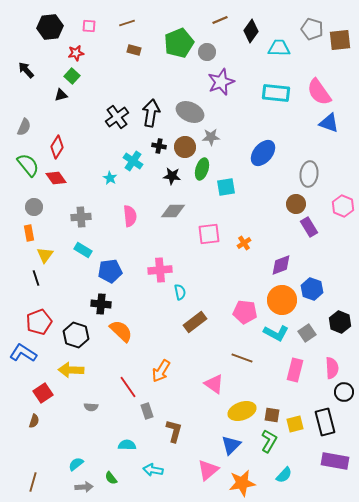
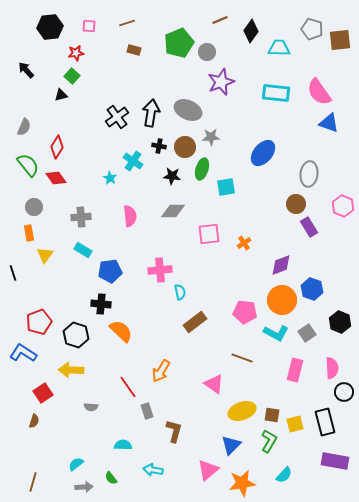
gray ellipse at (190, 112): moved 2 px left, 2 px up
black line at (36, 278): moved 23 px left, 5 px up
cyan semicircle at (127, 445): moved 4 px left
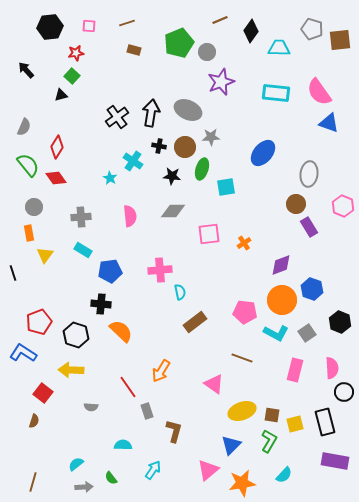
red square at (43, 393): rotated 18 degrees counterclockwise
cyan arrow at (153, 470): rotated 114 degrees clockwise
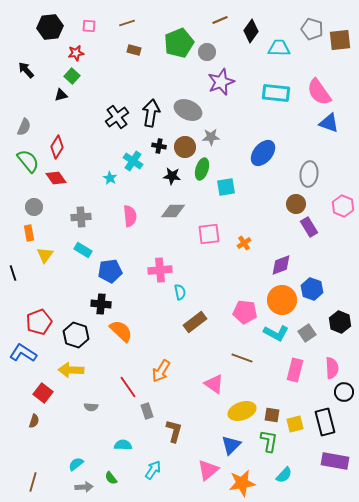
green semicircle at (28, 165): moved 4 px up
green L-shape at (269, 441): rotated 20 degrees counterclockwise
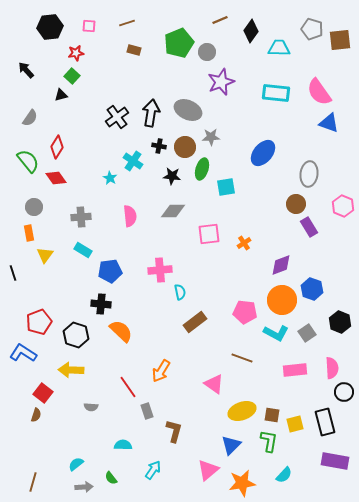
gray semicircle at (24, 127): moved 6 px right, 9 px up; rotated 12 degrees clockwise
pink rectangle at (295, 370): rotated 70 degrees clockwise
brown semicircle at (34, 421): moved 2 px right, 6 px up
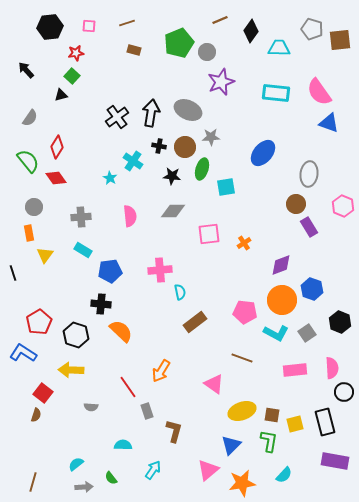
red pentagon at (39, 322): rotated 10 degrees counterclockwise
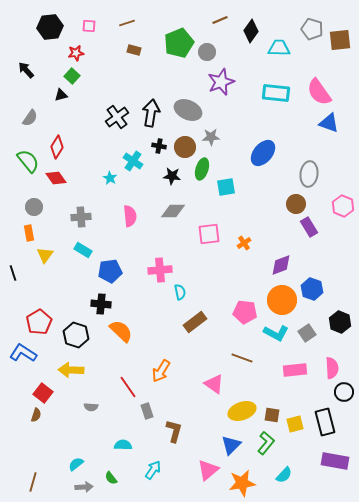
green L-shape at (269, 441): moved 3 px left, 2 px down; rotated 30 degrees clockwise
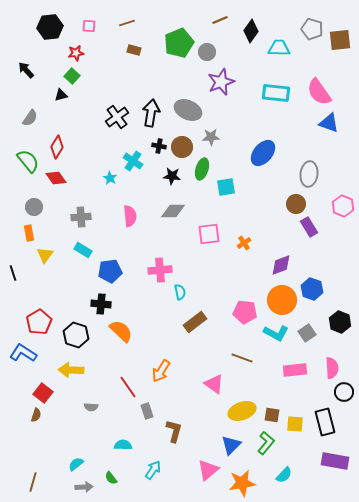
brown circle at (185, 147): moved 3 px left
yellow square at (295, 424): rotated 18 degrees clockwise
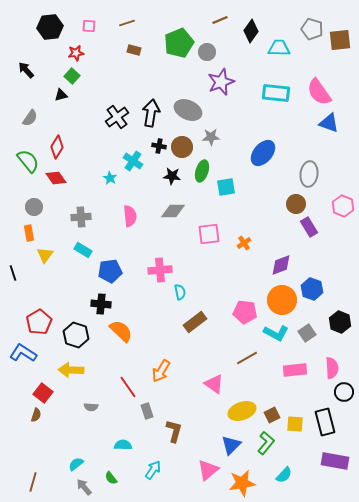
green ellipse at (202, 169): moved 2 px down
brown line at (242, 358): moved 5 px right; rotated 50 degrees counterclockwise
brown square at (272, 415): rotated 35 degrees counterclockwise
gray arrow at (84, 487): rotated 126 degrees counterclockwise
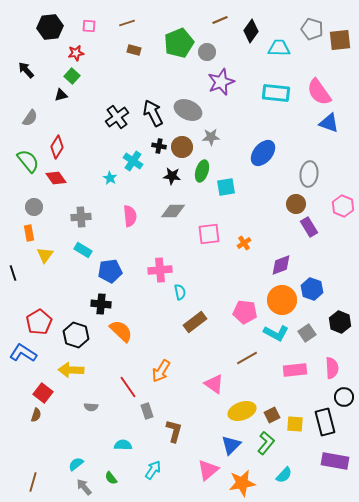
black arrow at (151, 113): moved 2 px right; rotated 36 degrees counterclockwise
black circle at (344, 392): moved 5 px down
